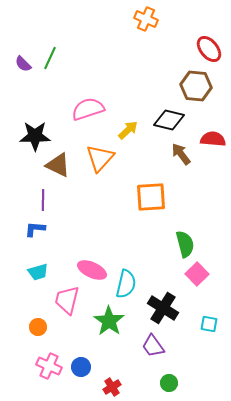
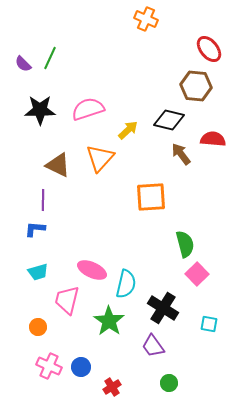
black star: moved 5 px right, 26 px up
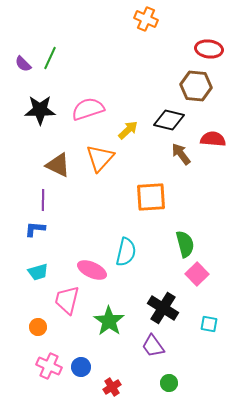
red ellipse: rotated 44 degrees counterclockwise
cyan semicircle: moved 32 px up
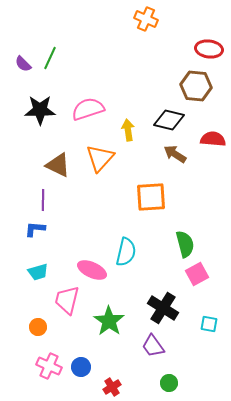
yellow arrow: rotated 55 degrees counterclockwise
brown arrow: moved 6 px left; rotated 20 degrees counterclockwise
pink square: rotated 15 degrees clockwise
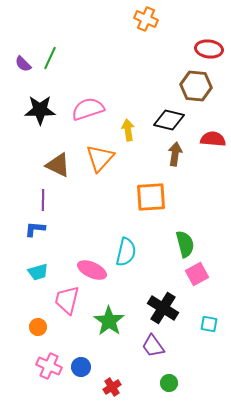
brown arrow: rotated 65 degrees clockwise
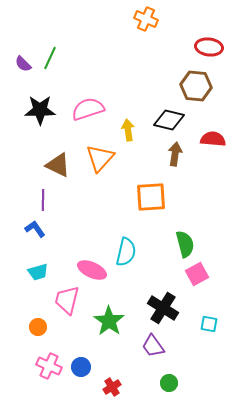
red ellipse: moved 2 px up
blue L-shape: rotated 50 degrees clockwise
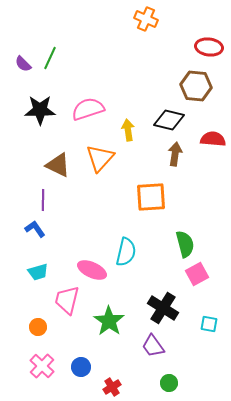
pink cross: moved 7 px left; rotated 20 degrees clockwise
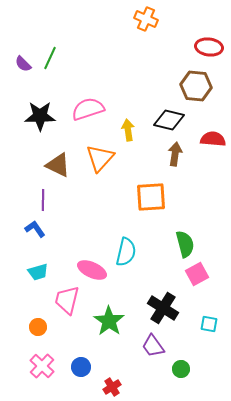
black star: moved 6 px down
green circle: moved 12 px right, 14 px up
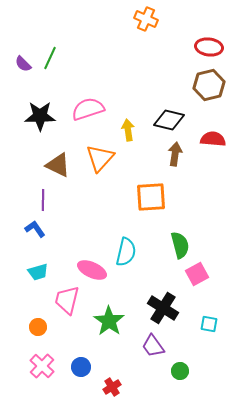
brown hexagon: moved 13 px right, 1 px up; rotated 20 degrees counterclockwise
green semicircle: moved 5 px left, 1 px down
green circle: moved 1 px left, 2 px down
